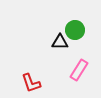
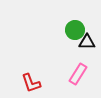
black triangle: moved 27 px right
pink rectangle: moved 1 px left, 4 px down
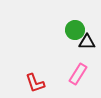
red L-shape: moved 4 px right
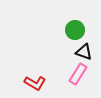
black triangle: moved 3 px left, 10 px down; rotated 18 degrees clockwise
red L-shape: rotated 40 degrees counterclockwise
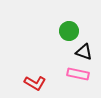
green circle: moved 6 px left, 1 px down
pink rectangle: rotated 70 degrees clockwise
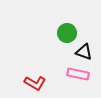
green circle: moved 2 px left, 2 px down
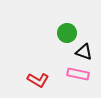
red L-shape: moved 3 px right, 3 px up
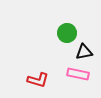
black triangle: rotated 30 degrees counterclockwise
red L-shape: rotated 15 degrees counterclockwise
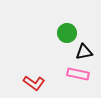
red L-shape: moved 4 px left, 3 px down; rotated 20 degrees clockwise
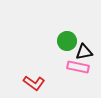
green circle: moved 8 px down
pink rectangle: moved 7 px up
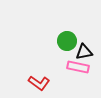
red L-shape: moved 5 px right
